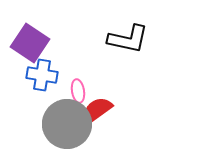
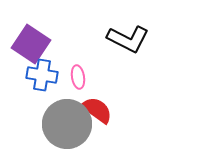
black L-shape: rotated 15 degrees clockwise
purple square: moved 1 px right, 1 px down
pink ellipse: moved 14 px up
red semicircle: rotated 72 degrees clockwise
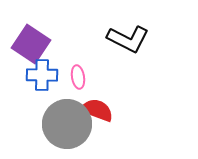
blue cross: rotated 8 degrees counterclockwise
red semicircle: rotated 16 degrees counterclockwise
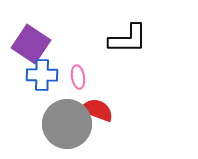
black L-shape: rotated 27 degrees counterclockwise
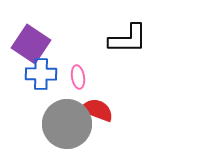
blue cross: moved 1 px left, 1 px up
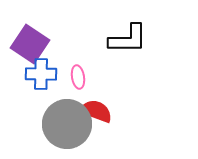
purple square: moved 1 px left
red semicircle: moved 1 px left, 1 px down
